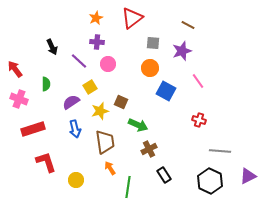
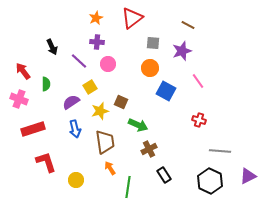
red arrow: moved 8 px right, 2 px down
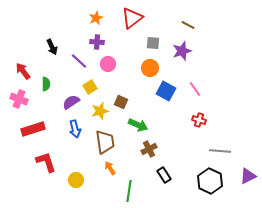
pink line: moved 3 px left, 8 px down
green line: moved 1 px right, 4 px down
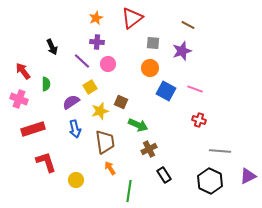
purple line: moved 3 px right
pink line: rotated 35 degrees counterclockwise
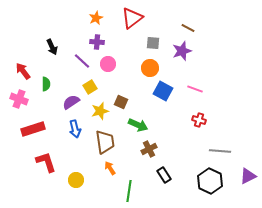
brown line: moved 3 px down
blue square: moved 3 px left
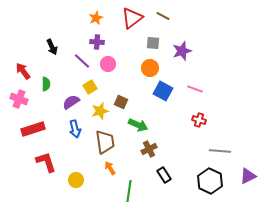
brown line: moved 25 px left, 12 px up
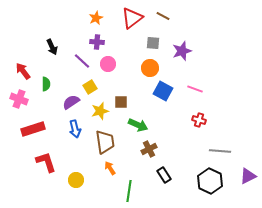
brown square: rotated 24 degrees counterclockwise
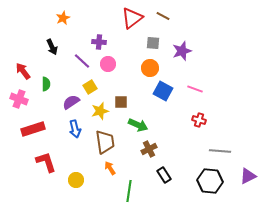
orange star: moved 33 px left
purple cross: moved 2 px right
black hexagon: rotated 20 degrees counterclockwise
